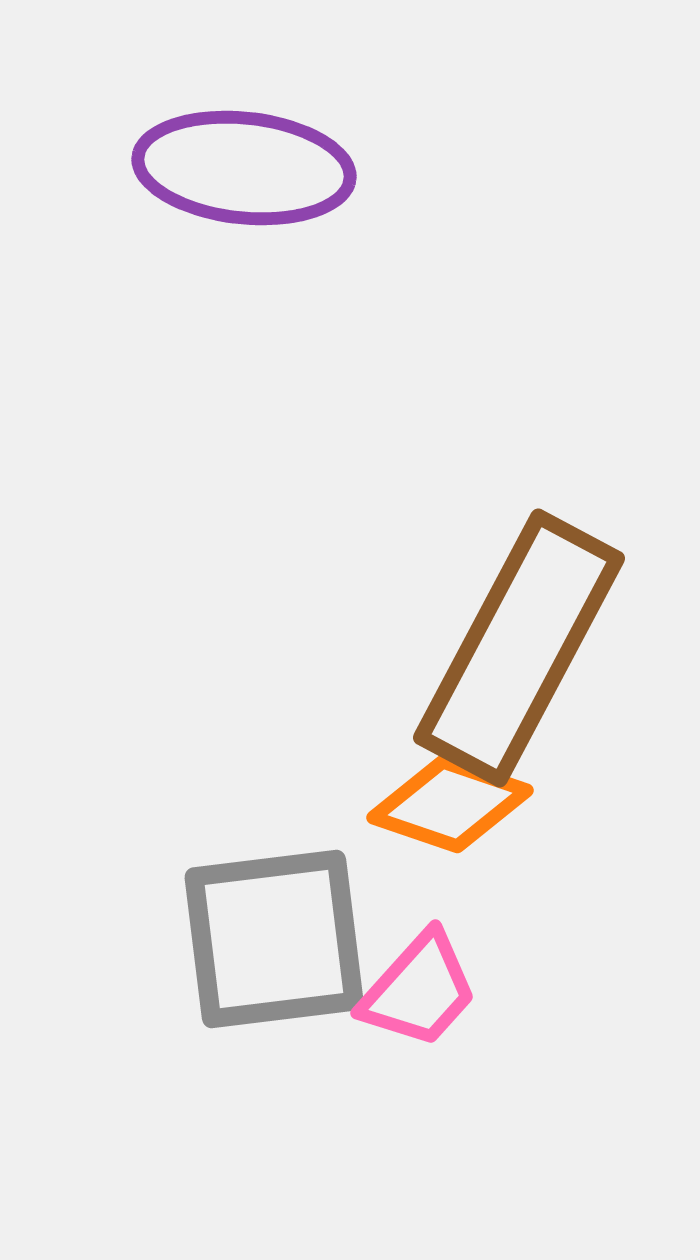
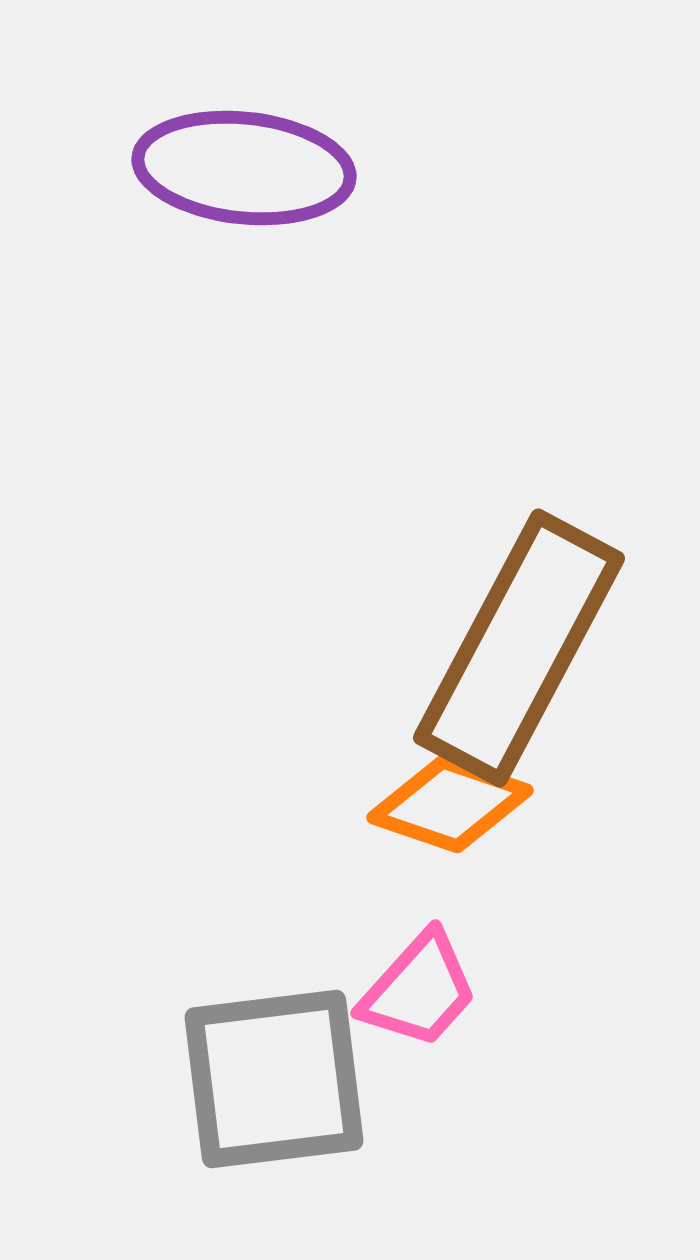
gray square: moved 140 px down
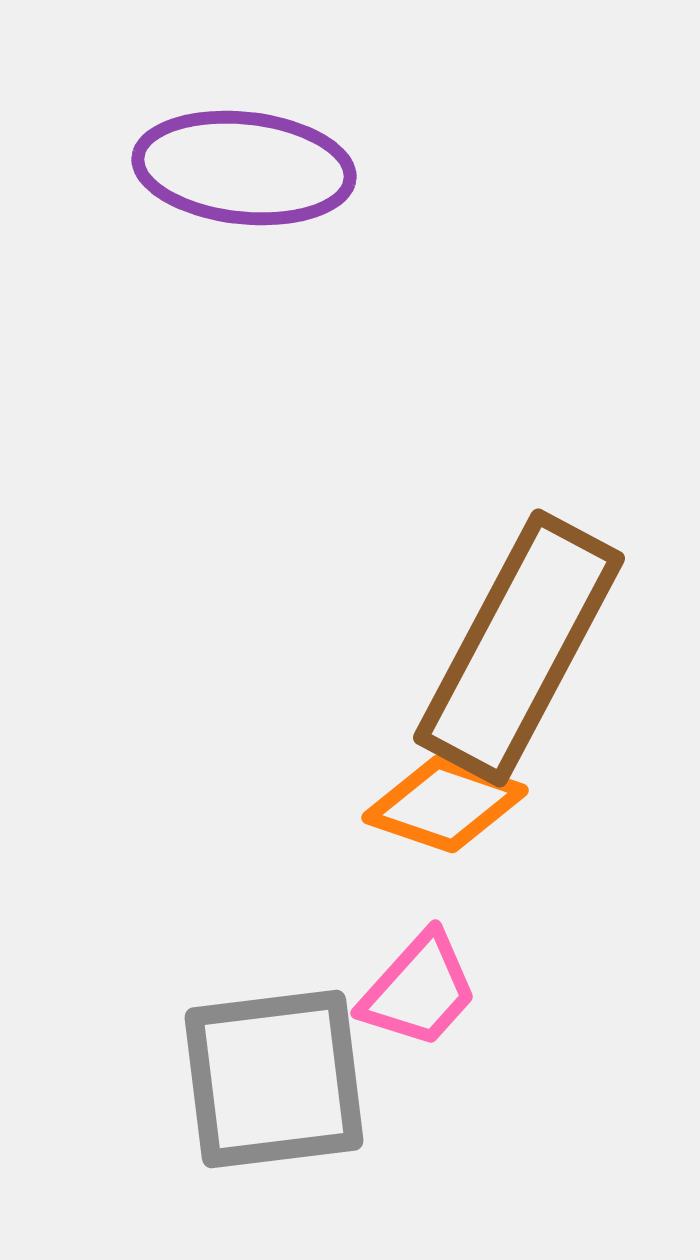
orange diamond: moved 5 px left
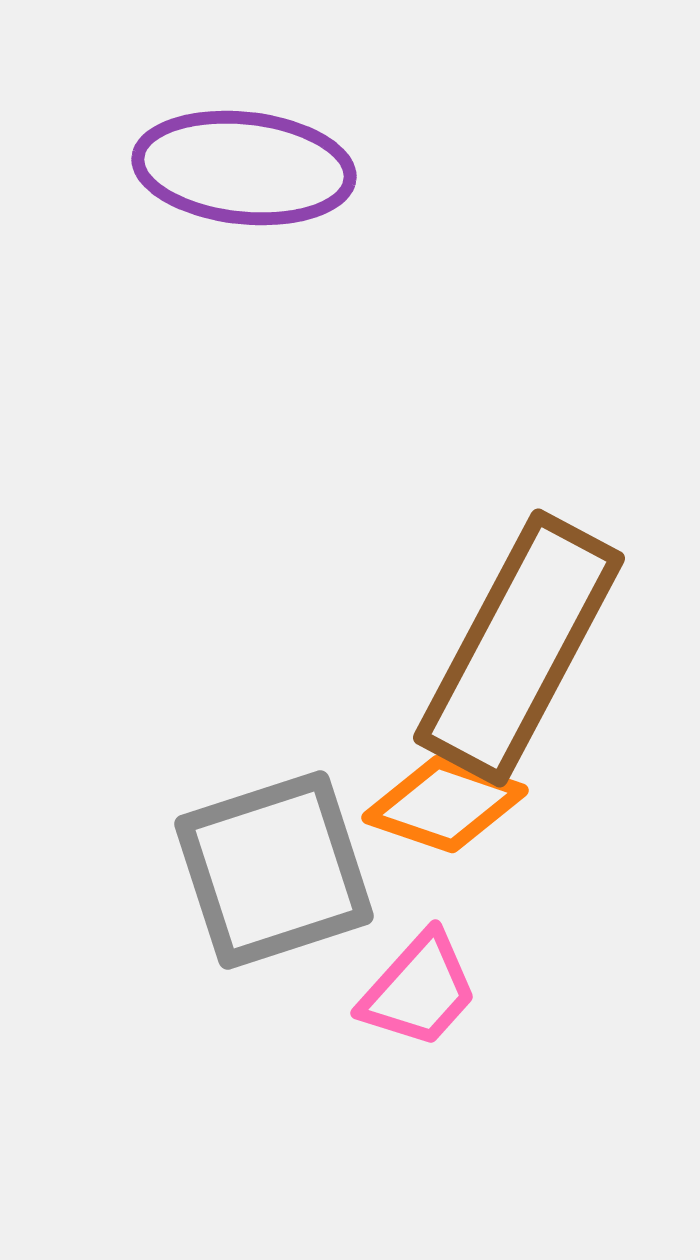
gray square: moved 209 px up; rotated 11 degrees counterclockwise
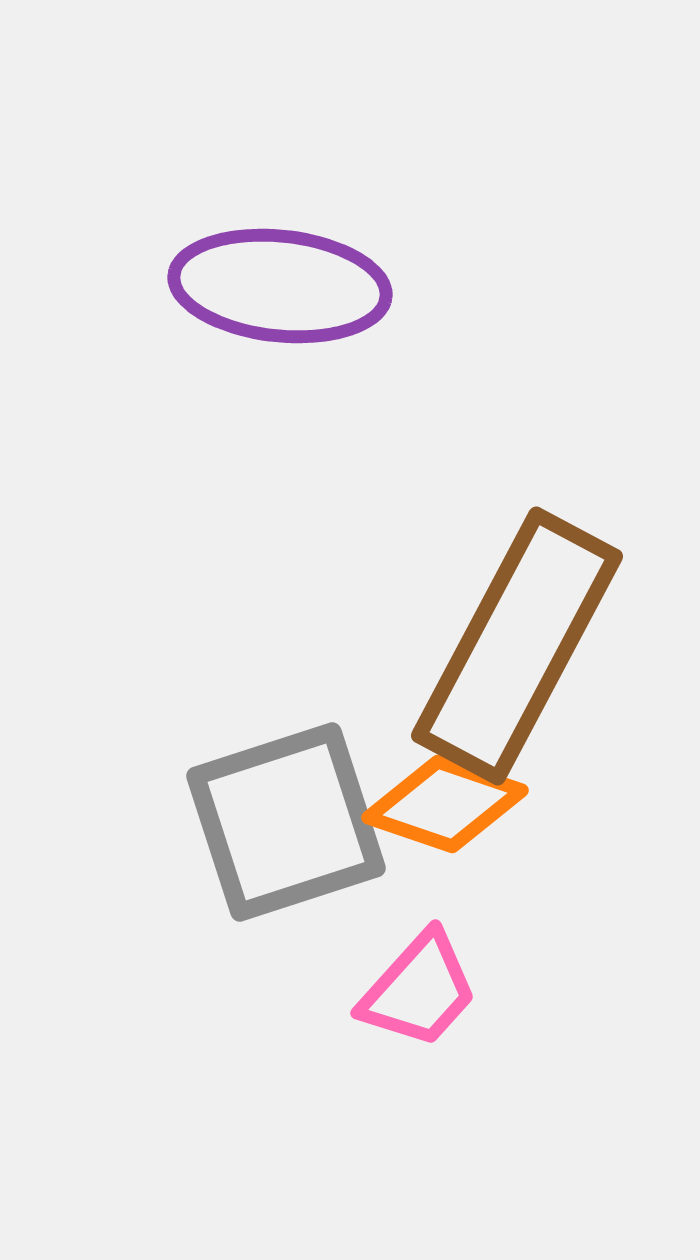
purple ellipse: moved 36 px right, 118 px down
brown rectangle: moved 2 px left, 2 px up
gray square: moved 12 px right, 48 px up
